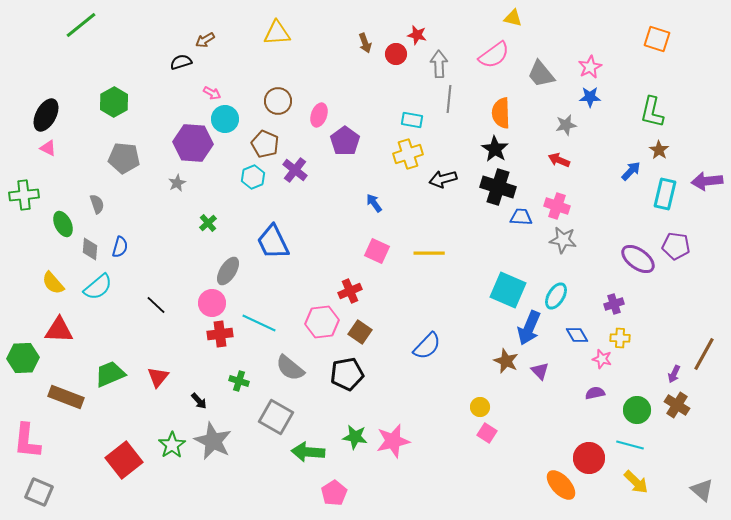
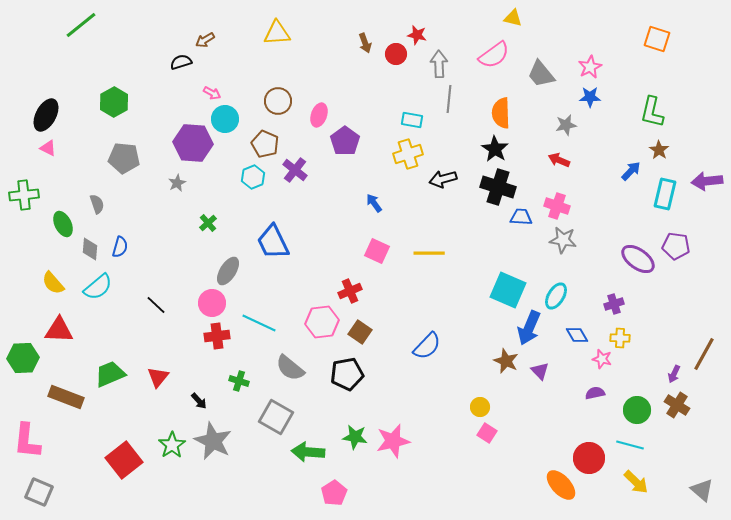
red cross at (220, 334): moved 3 px left, 2 px down
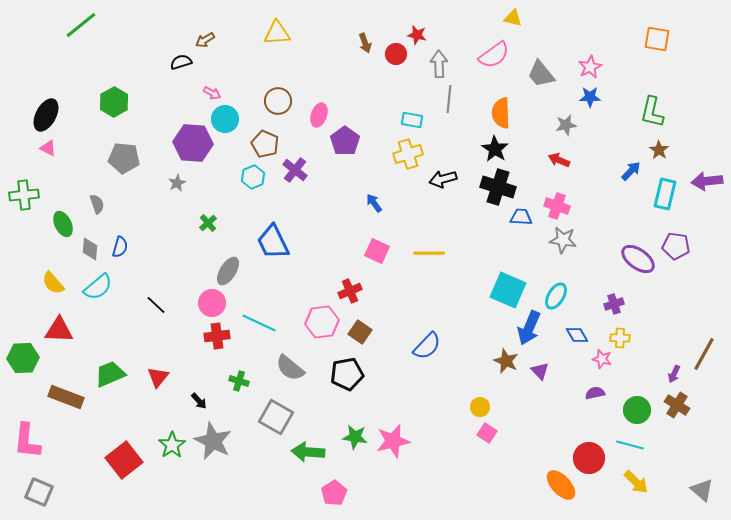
orange square at (657, 39): rotated 8 degrees counterclockwise
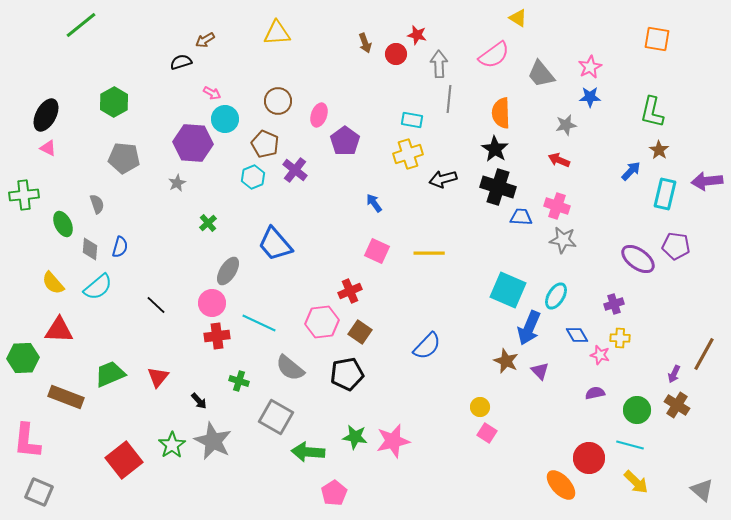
yellow triangle at (513, 18): moved 5 px right; rotated 18 degrees clockwise
blue trapezoid at (273, 242): moved 2 px right, 2 px down; rotated 15 degrees counterclockwise
pink star at (602, 359): moved 2 px left, 4 px up
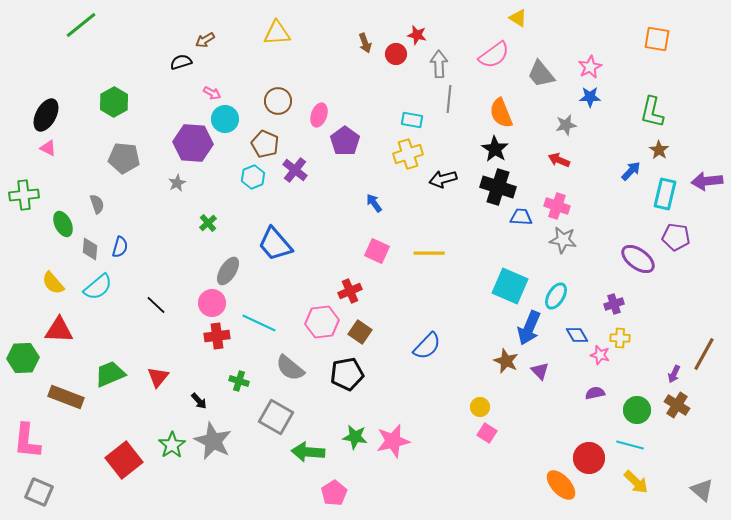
orange semicircle at (501, 113): rotated 20 degrees counterclockwise
purple pentagon at (676, 246): moved 9 px up
cyan square at (508, 290): moved 2 px right, 4 px up
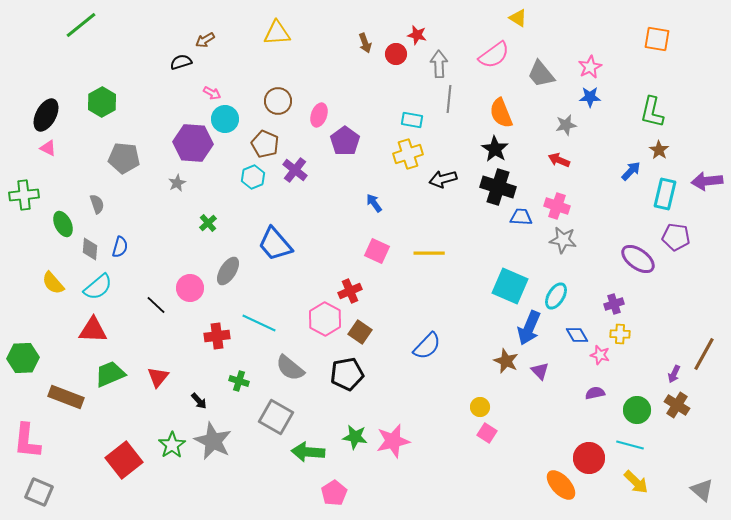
green hexagon at (114, 102): moved 12 px left
pink circle at (212, 303): moved 22 px left, 15 px up
pink hexagon at (322, 322): moved 3 px right, 3 px up; rotated 24 degrees counterclockwise
red triangle at (59, 330): moved 34 px right
yellow cross at (620, 338): moved 4 px up
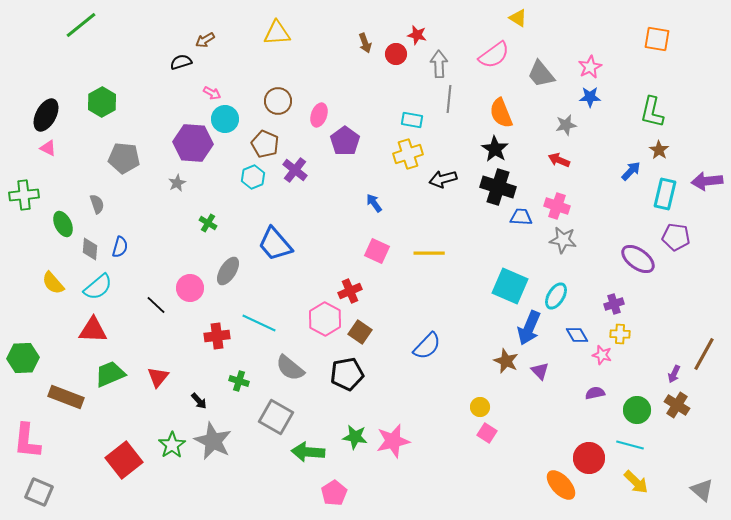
green cross at (208, 223): rotated 18 degrees counterclockwise
pink star at (600, 355): moved 2 px right
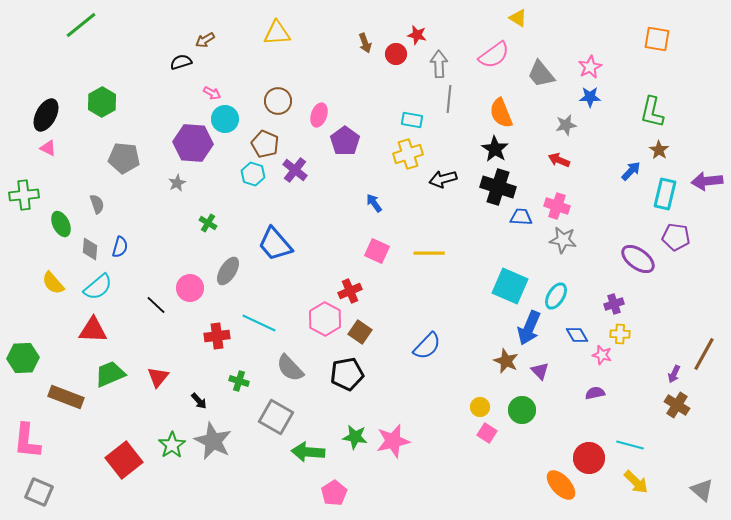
cyan hexagon at (253, 177): moved 3 px up; rotated 20 degrees counterclockwise
green ellipse at (63, 224): moved 2 px left
gray semicircle at (290, 368): rotated 8 degrees clockwise
green circle at (637, 410): moved 115 px left
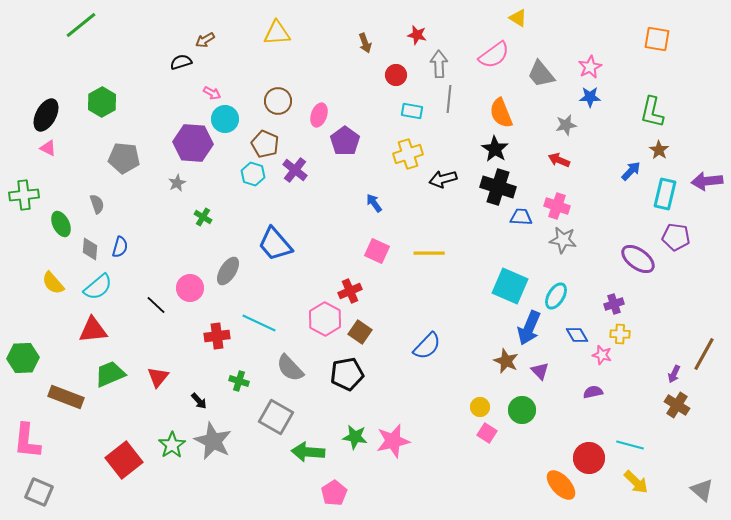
red circle at (396, 54): moved 21 px down
cyan rectangle at (412, 120): moved 9 px up
green cross at (208, 223): moved 5 px left, 6 px up
red triangle at (93, 330): rotated 8 degrees counterclockwise
purple semicircle at (595, 393): moved 2 px left, 1 px up
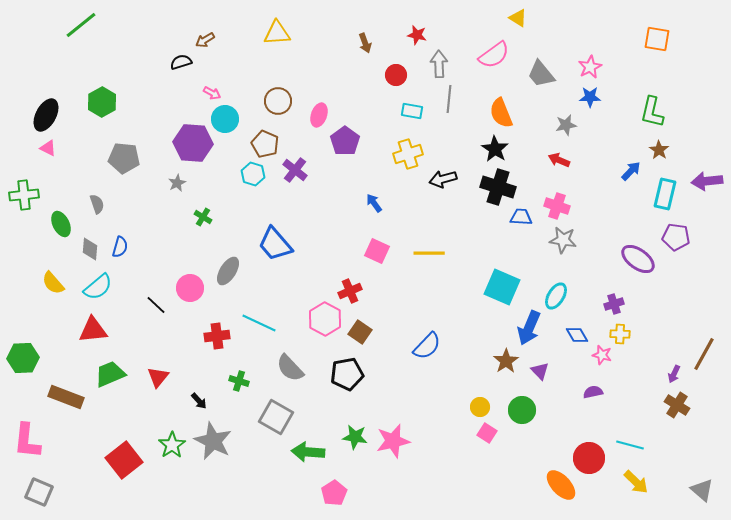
cyan square at (510, 286): moved 8 px left, 1 px down
brown star at (506, 361): rotated 15 degrees clockwise
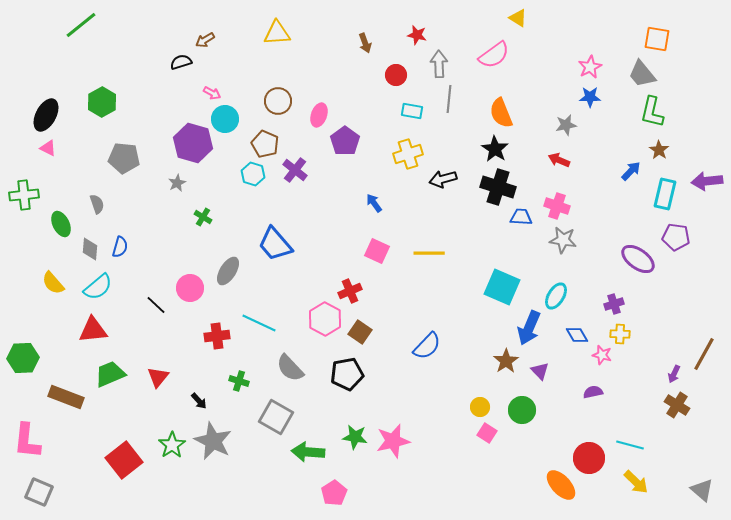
gray trapezoid at (541, 74): moved 101 px right
purple hexagon at (193, 143): rotated 12 degrees clockwise
